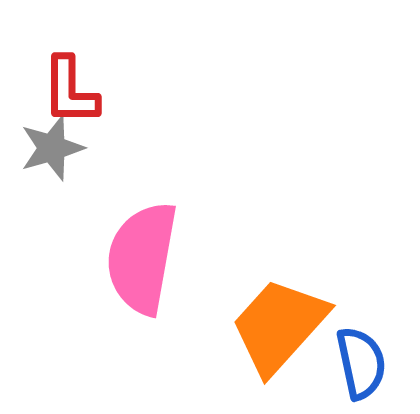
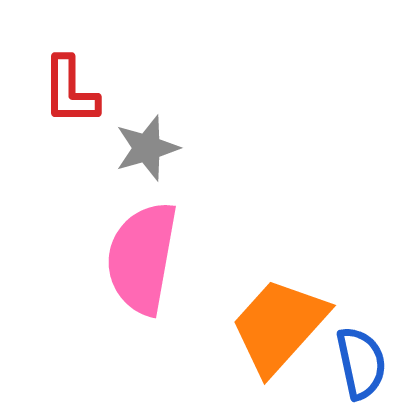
gray star: moved 95 px right
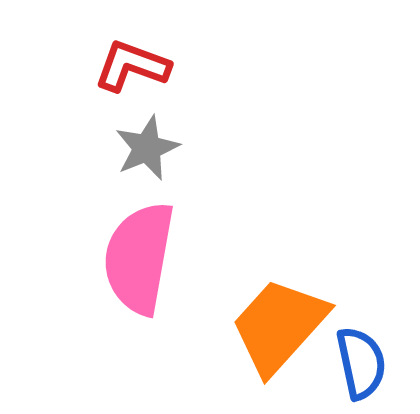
red L-shape: moved 62 px right, 25 px up; rotated 110 degrees clockwise
gray star: rotated 6 degrees counterclockwise
pink semicircle: moved 3 px left
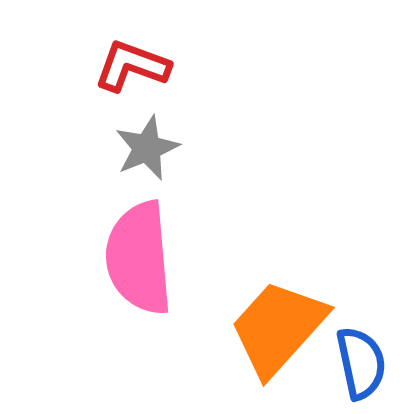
pink semicircle: rotated 15 degrees counterclockwise
orange trapezoid: moved 1 px left, 2 px down
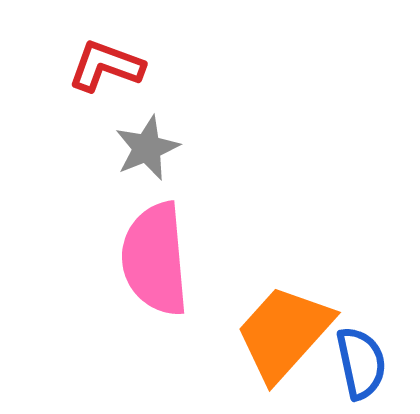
red L-shape: moved 26 px left
pink semicircle: moved 16 px right, 1 px down
orange trapezoid: moved 6 px right, 5 px down
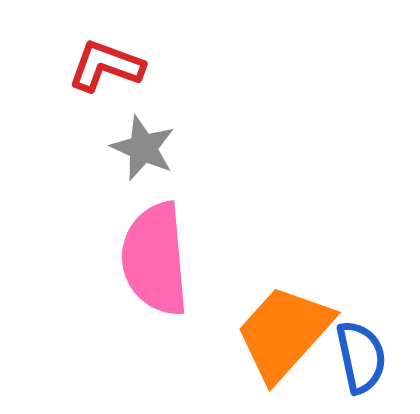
gray star: moved 4 px left; rotated 26 degrees counterclockwise
blue semicircle: moved 6 px up
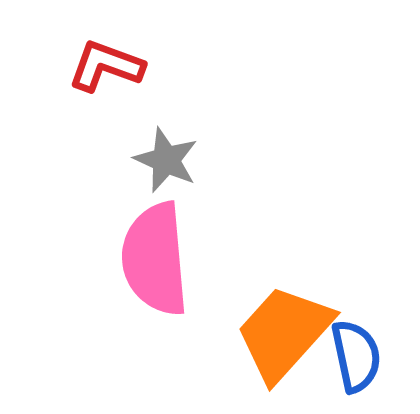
gray star: moved 23 px right, 12 px down
blue semicircle: moved 5 px left, 1 px up
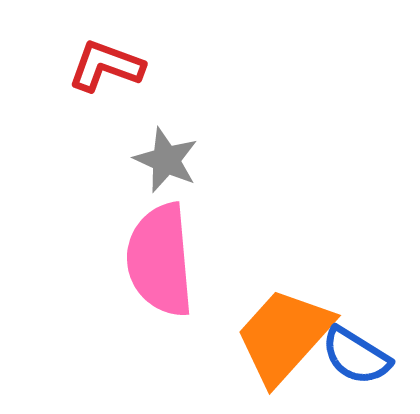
pink semicircle: moved 5 px right, 1 px down
orange trapezoid: moved 3 px down
blue semicircle: rotated 134 degrees clockwise
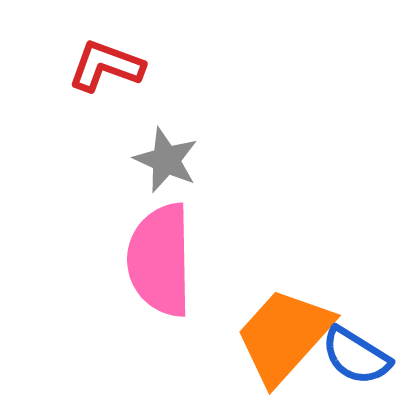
pink semicircle: rotated 4 degrees clockwise
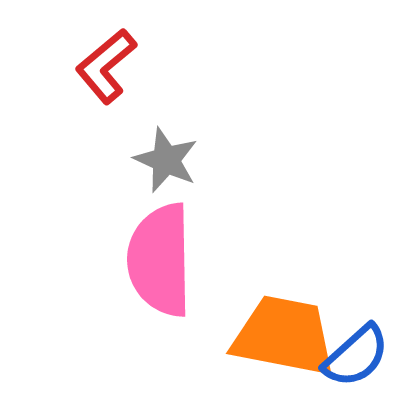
red L-shape: rotated 60 degrees counterclockwise
orange trapezoid: rotated 59 degrees clockwise
blue semicircle: rotated 74 degrees counterclockwise
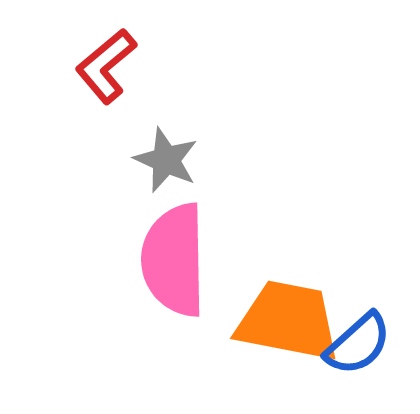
pink semicircle: moved 14 px right
orange trapezoid: moved 4 px right, 15 px up
blue semicircle: moved 2 px right, 12 px up
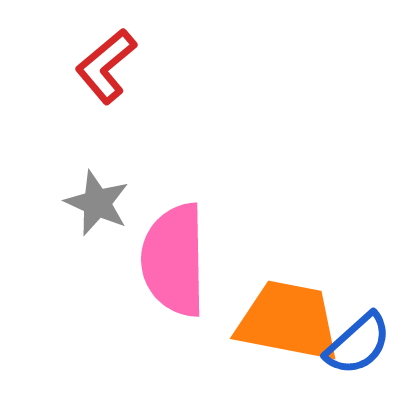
gray star: moved 69 px left, 43 px down
